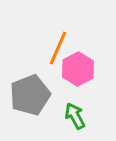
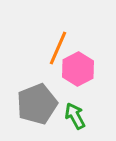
gray pentagon: moved 7 px right, 9 px down
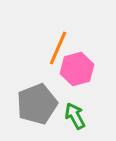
pink hexagon: moved 1 px left; rotated 12 degrees clockwise
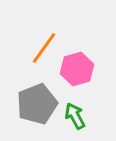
orange line: moved 14 px left; rotated 12 degrees clockwise
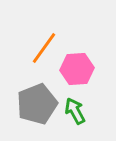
pink hexagon: rotated 12 degrees clockwise
green arrow: moved 5 px up
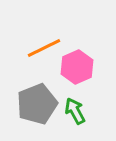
orange line: rotated 28 degrees clockwise
pink hexagon: moved 2 px up; rotated 20 degrees counterclockwise
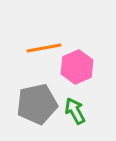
orange line: rotated 16 degrees clockwise
gray pentagon: rotated 9 degrees clockwise
